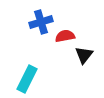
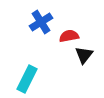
blue cross: rotated 15 degrees counterclockwise
red semicircle: moved 4 px right
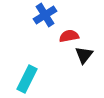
blue cross: moved 4 px right, 7 px up
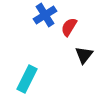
red semicircle: moved 9 px up; rotated 48 degrees counterclockwise
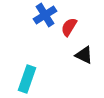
black triangle: rotated 42 degrees counterclockwise
cyan rectangle: rotated 8 degrees counterclockwise
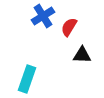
blue cross: moved 2 px left, 1 px down
black triangle: moved 2 px left; rotated 24 degrees counterclockwise
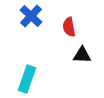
blue cross: moved 12 px left; rotated 15 degrees counterclockwise
red semicircle: rotated 42 degrees counterclockwise
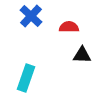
red semicircle: rotated 102 degrees clockwise
cyan rectangle: moved 1 px left, 1 px up
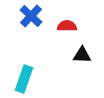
red semicircle: moved 2 px left, 1 px up
cyan rectangle: moved 2 px left, 1 px down
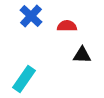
cyan rectangle: rotated 16 degrees clockwise
